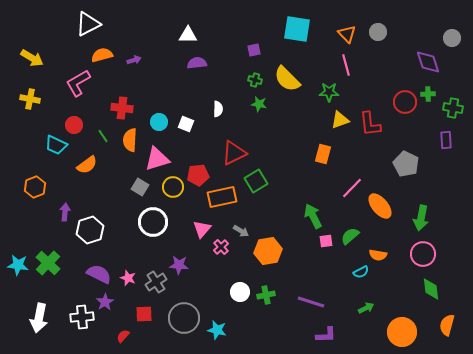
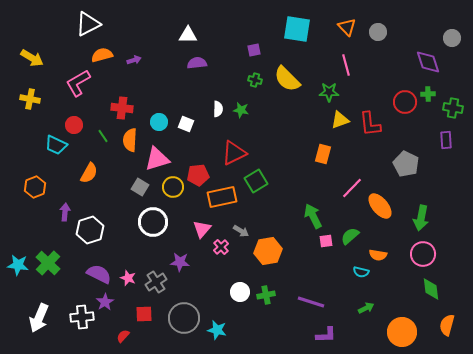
orange triangle at (347, 34): moved 7 px up
green star at (259, 104): moved 18 px left, 6 px down
orange semicircle at (87, 165): moved 2 px right, 8 px down; rotated 25 degrees counterclockwise
purple star at (179, 265): moved 1 px right, 3 px up
cyan semicircle at (361, 272): rotated 42 degrees clockwise
white arrow at (39, 318): rotated 12 degrees clockwise
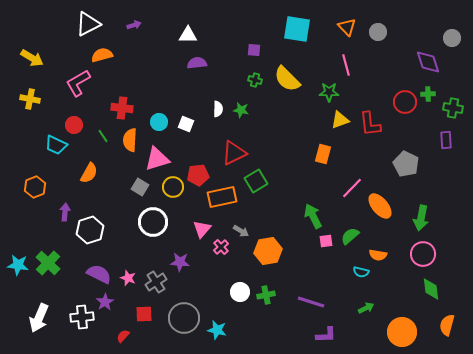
purple square at (254, 50): rotated 16 degrees clockwise
purple arrow at (134, 60): moved 35 px up
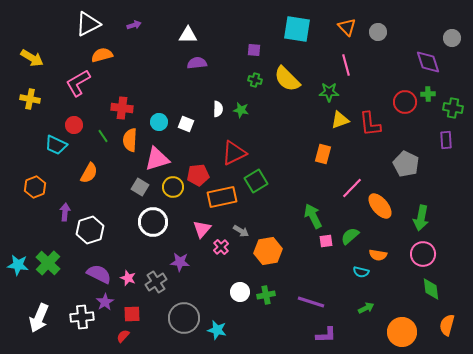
red square at (144, 314): moved 12 px left
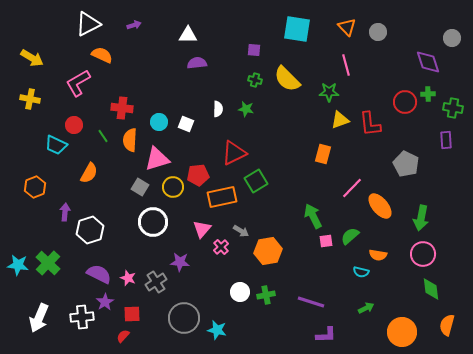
orange semicircle at (102, 55): rotated 40 degrees clockwise
green star at (241, 110): moved 5 px right, 1 px up
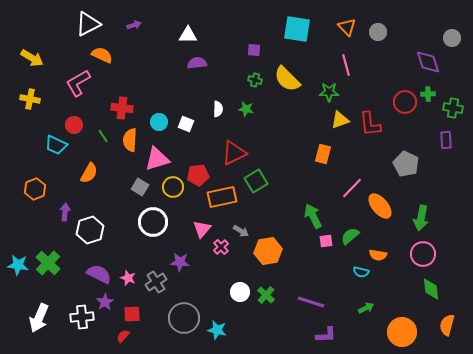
orange hexagon at (35, 187): moved 2 px down
green cross at (266, 295): rotated 36 degrees counterclockwise
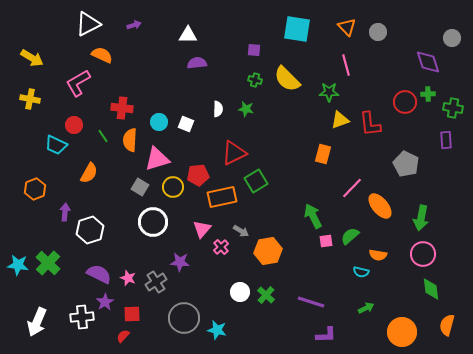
white arrow at (39, 318): moved 2 px left, 4 px down
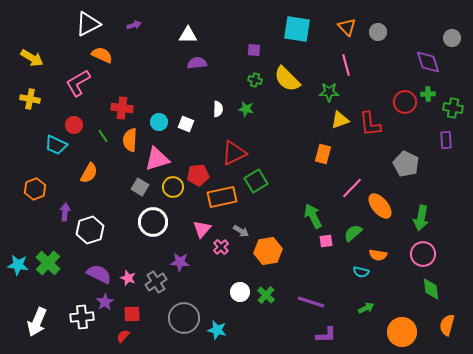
green semicircle at (350, 236): moved 3 px right, 3 px up
